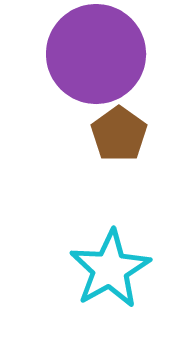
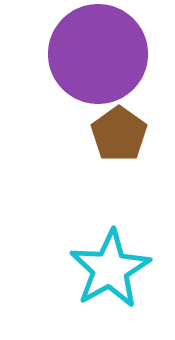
purple circle: moved 2 px right
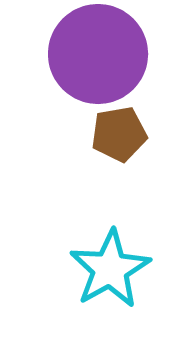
brown pentagon: rotated 26 degrees clockwise
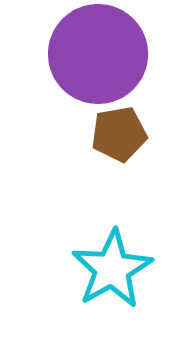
cyan star: moved 2 px right
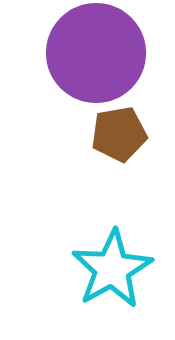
purple circle: moved 2 px left, 1 px up
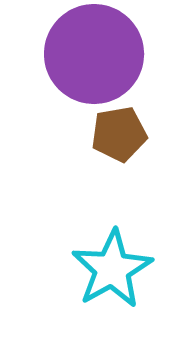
purple circle: moved 2 px left, 1 px down
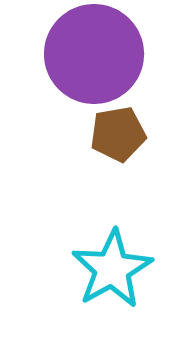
brown pentagon: moved 1 px left
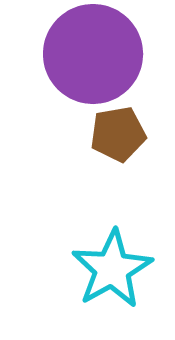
purple circle: moved 1 px left
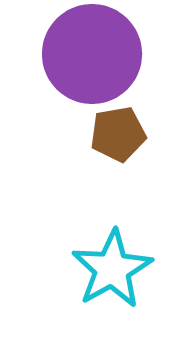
purple circle: moved 1 px left
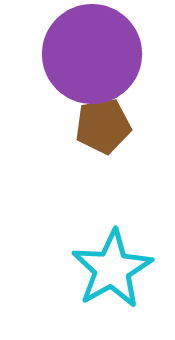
brown pentagon: moved 15 px left, 8 px up
